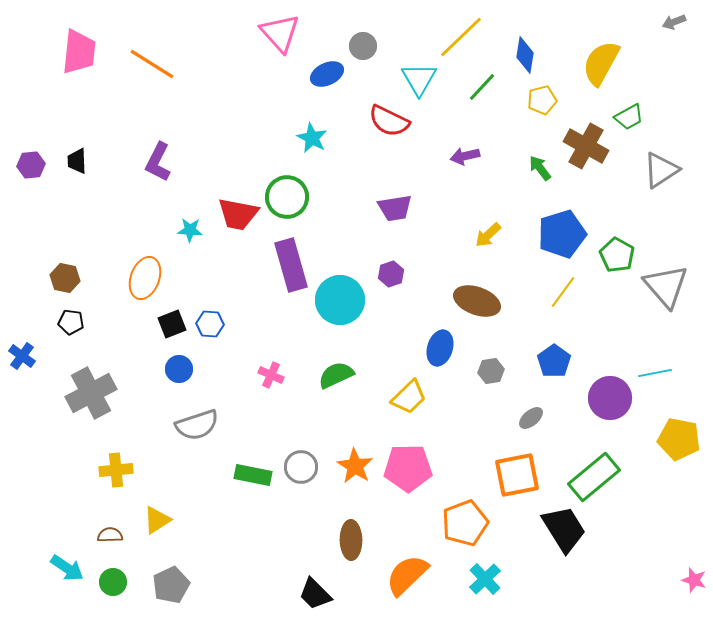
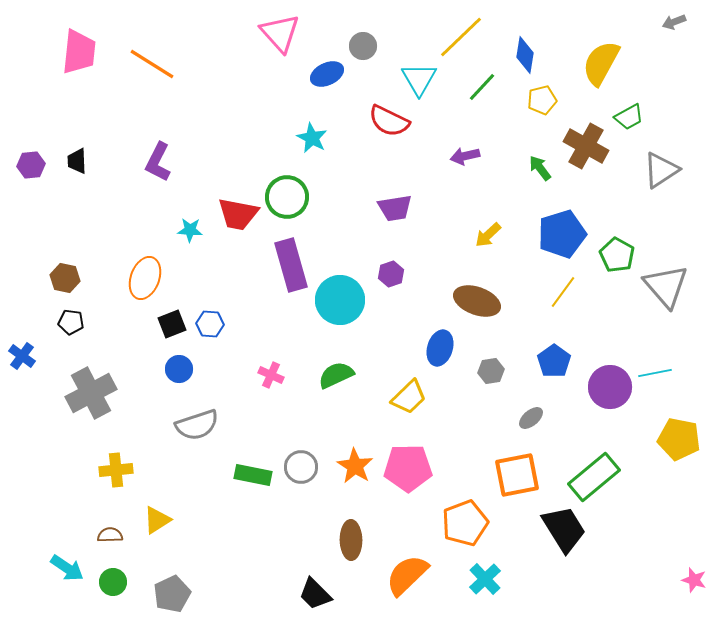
purple circle at (610, 398): moved 11 px up
gray pentagon at (171, 585): moved 1 px right, 9 px down
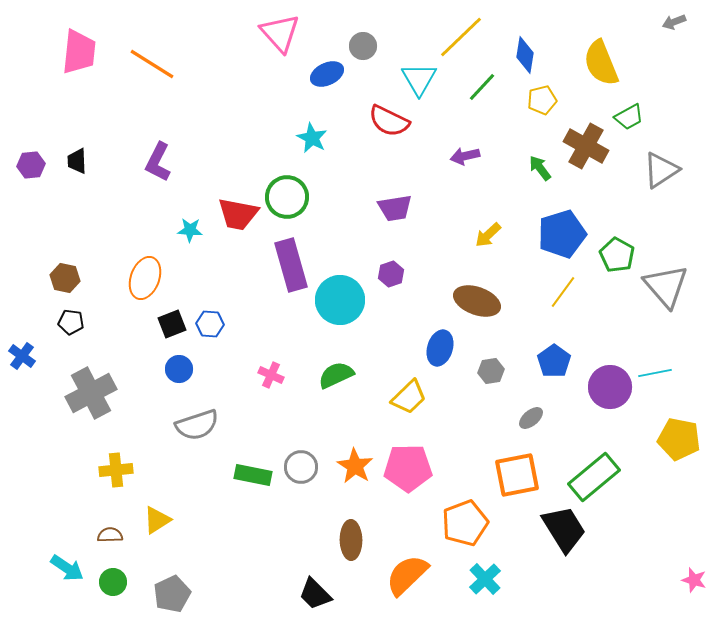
yellow semicircle at (601, 63): rotated 51 degrees counterclockwise
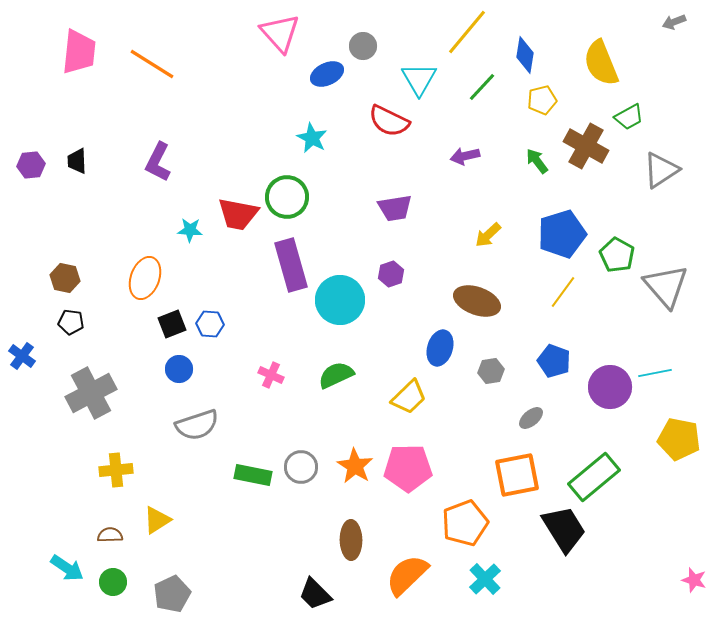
yellow line at (461, 37): moved 6 px right, 5 px up; rotated 6 degrees counterclockwise
green arrow at (540, 168): moved 3 px left, 7 px up
blue pentagon at (554, 361): rotated 16 degrees counterclockwise
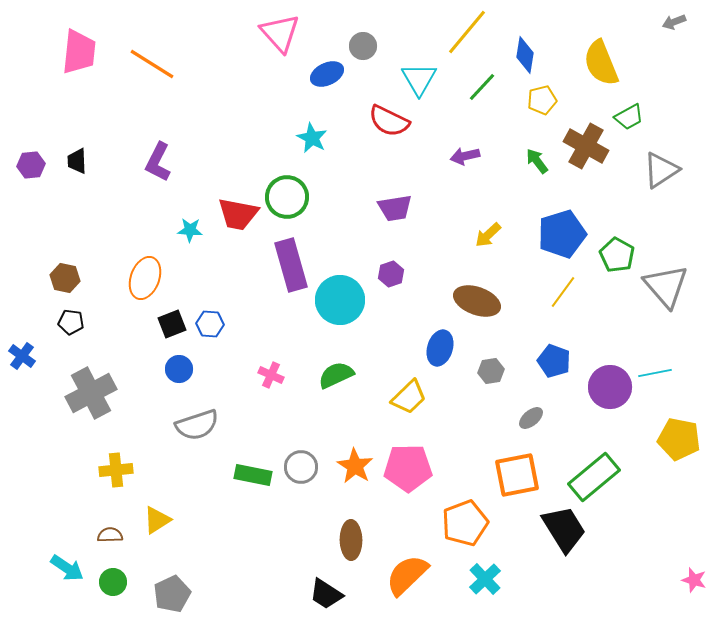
black trapezoid at (315, 594): moved 11 px right; rotated 12 degrees counterclockwise
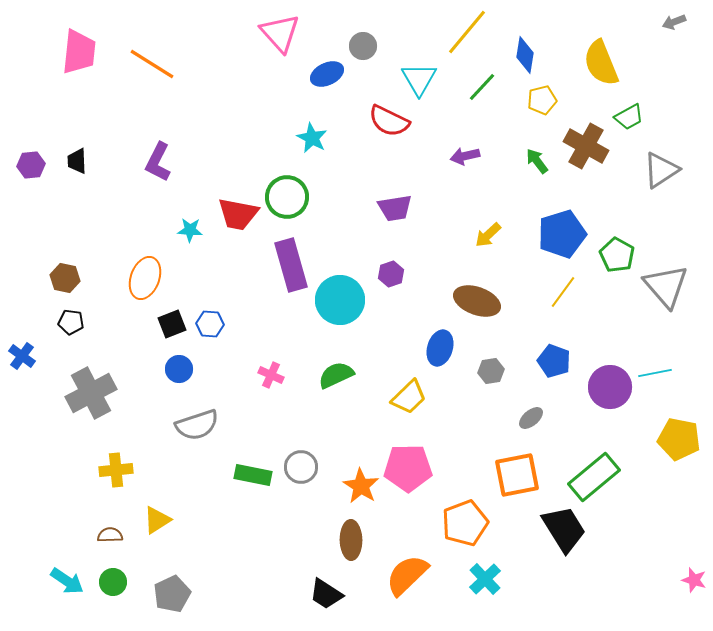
orange star at (355, 466): moved 6 px right, 20 px down
cyan arrow at (67, 568): moved 13 px down
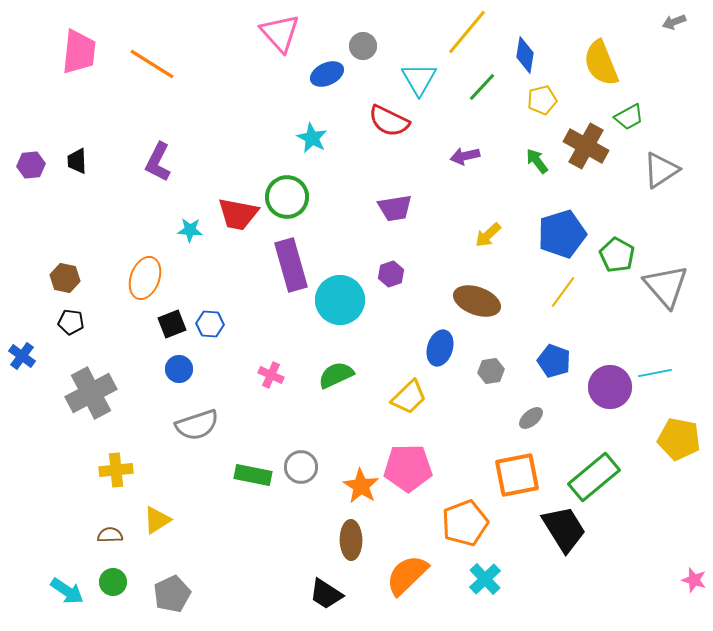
cyan arrow at (67, 581): moved 10 px down
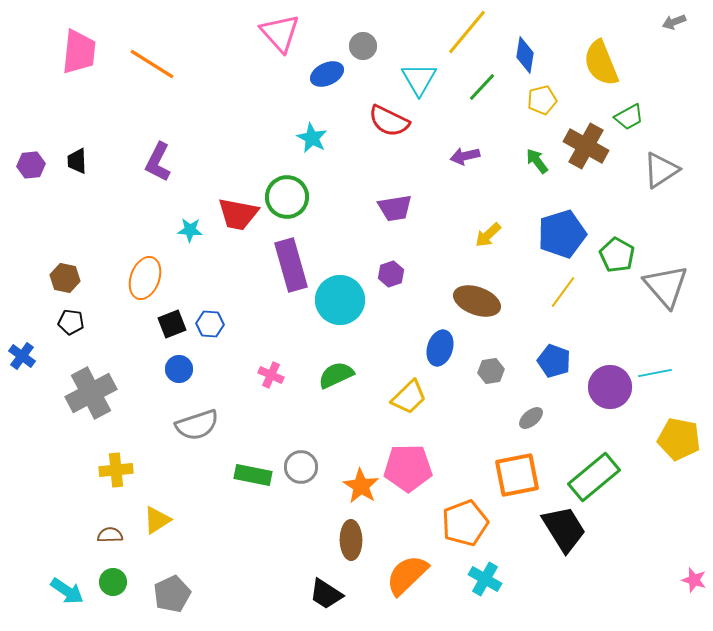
cyan cross at (485, 579): rotated 16 degrees counterclockwise
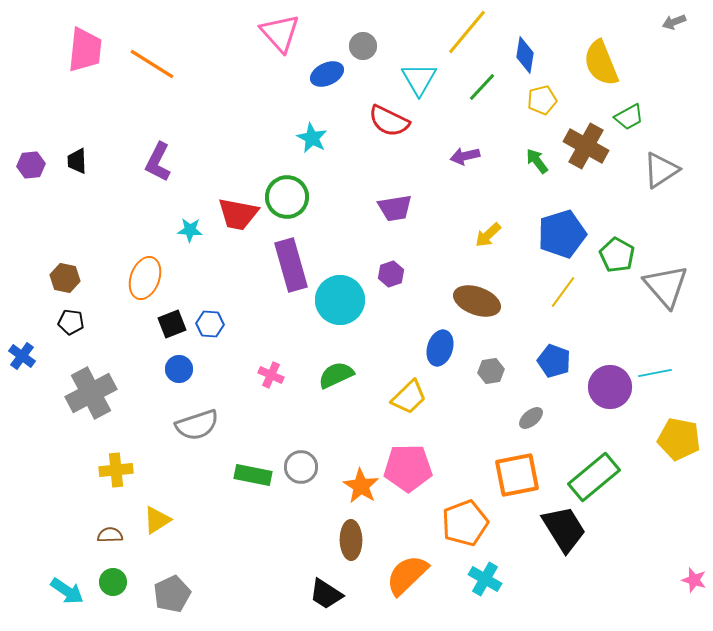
pink trapezoid at (79, 52): moved 6 px right, 2 px up
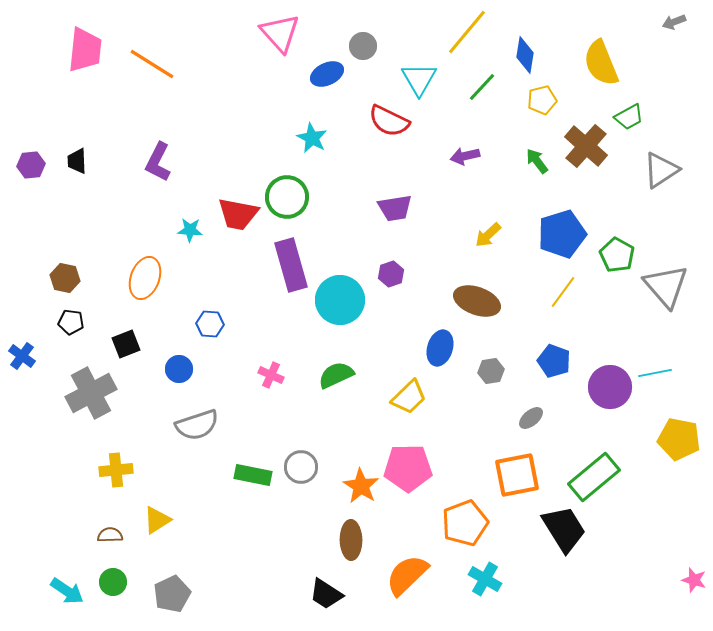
brown cross at (586, 146): rotated 12 degrees clockwise
black square at (172, 324): moved 46 px left, 20 px down
